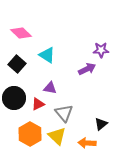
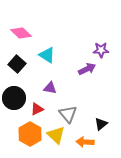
red triangle: moved 1 px left, 5 px down
gray triangle: moved 4 px right, 1 px down
yellow triangle: moved 1 px left, 1 px up
orange arrow: moved 2 px left, 1 px up
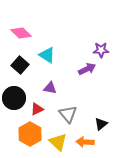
black square: moved 3 px right, 1 px down
yellow triangle: moved 2 px right, 7 px down
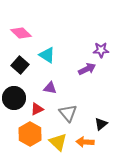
gray triangle: moved 1 px up
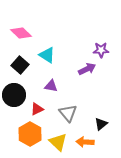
purple triangle: moved 1 px right, 2 px up
black circle: moved 3 px up
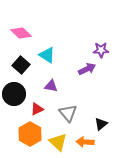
black square: moved 1 px right
black circle: moved 1 px up
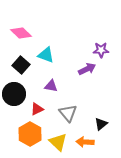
cyan triangle: moved 1 px left; rotated 12 degrees counterclockwise
